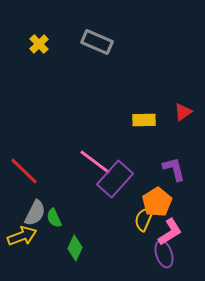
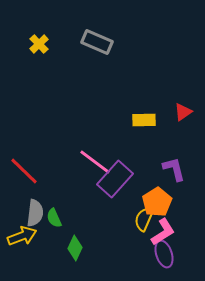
gray semicircle: rotated 20 degrees counterclockwise
pink L-shape: moved 7 px left
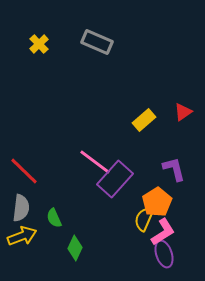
yellow rectangle: rotated 40 degrees counterclockwise
gray semicircle: moved 14 px left, 5 px up
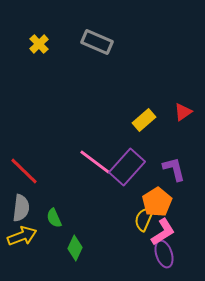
purple rectangle: moved 12 px right, 12 px up
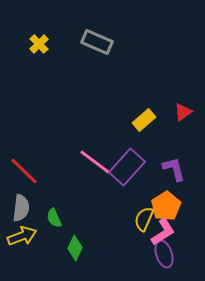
orange pentagon: moved 9 px right, 4 px down
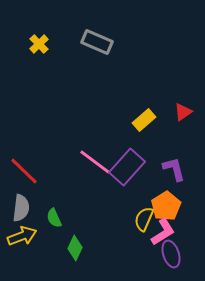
purple ellipse: moved 7 px right
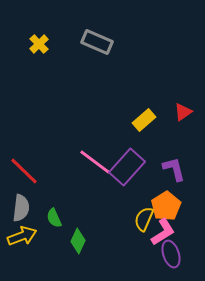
green diamond: moved 3 px right, 7 px up
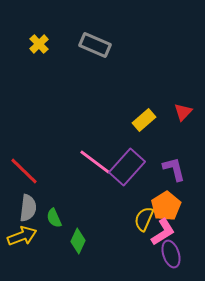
gray rectangle: moved 2 px left, 3 px down
red triangle: rotated 12 degrees counterclockwise
gray semicircle: moved 7 px right
